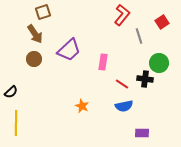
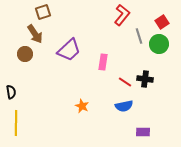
brown circle: moved 9 px left, 5 px up
green circle: moved 19 px up
red line: moved 3 px right, 2 px up
black semicircle: rotated 56 degrees counterclockwise
purple rectangle: moved 1 px right, 1 px up
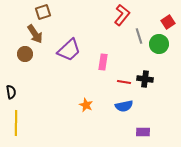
red square: moved 6 px right
red line: moved 1 px left; rotated 24 degrees counterclockwise
orange star: moved 4 px right, 1 px up
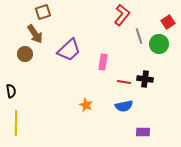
black semicircle: moved 1 px up
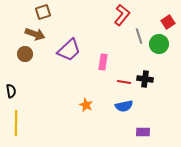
brown arrow: rotated 36 degrees counterclockwise
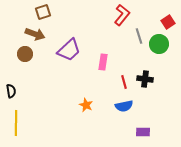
red line: rotated 64 degrees clockwise
